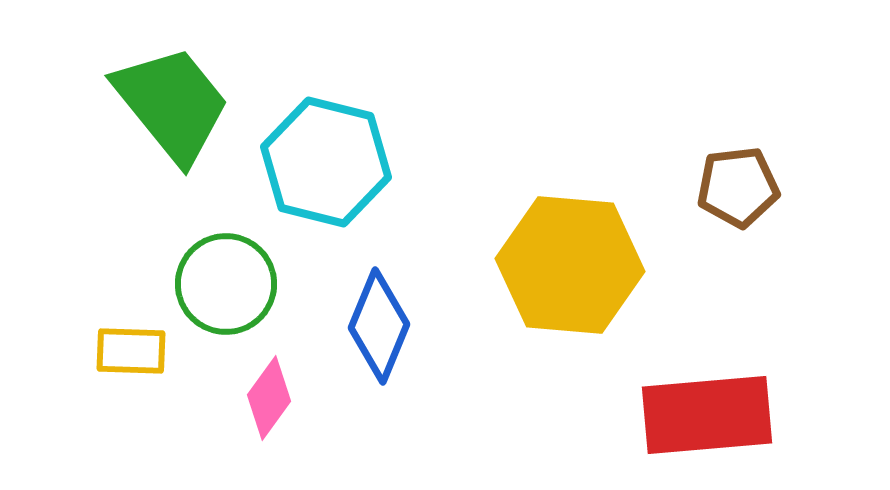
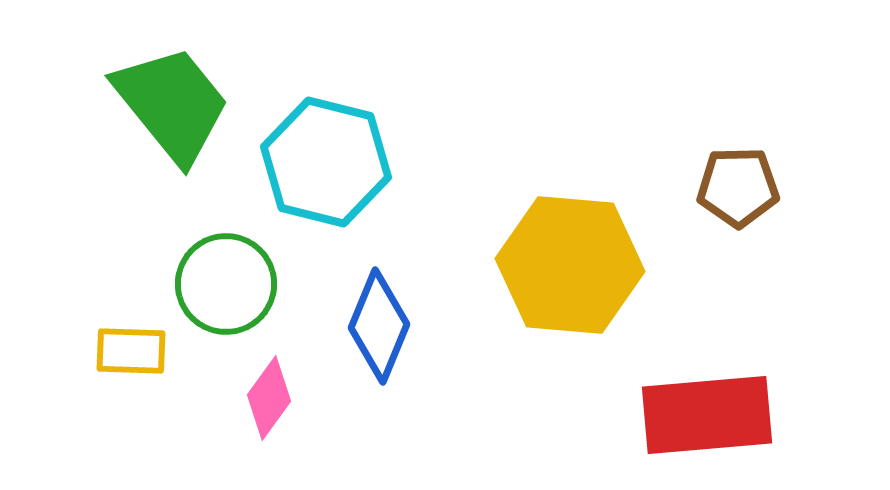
brown pentagon: rotated 6 degrees clockwise
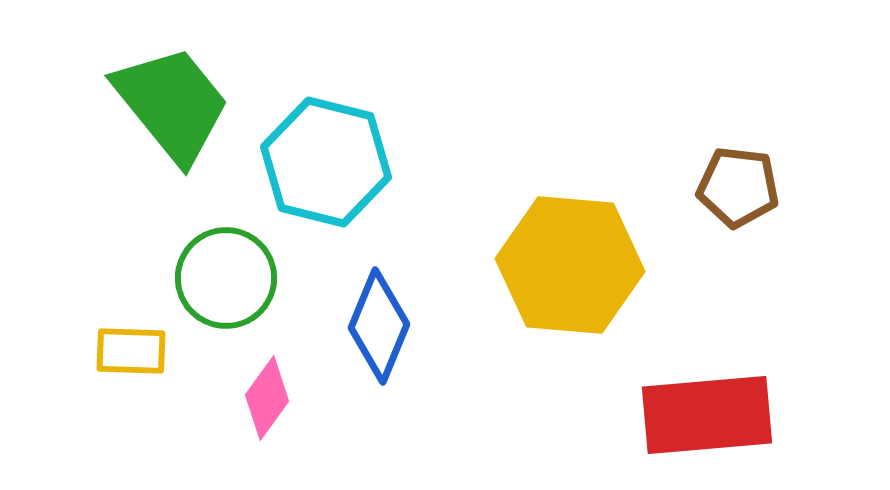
brown pentagon: rotated 8 degrees clockwise
green circle: moved 6 px up
pink diamond: moved 2 px left
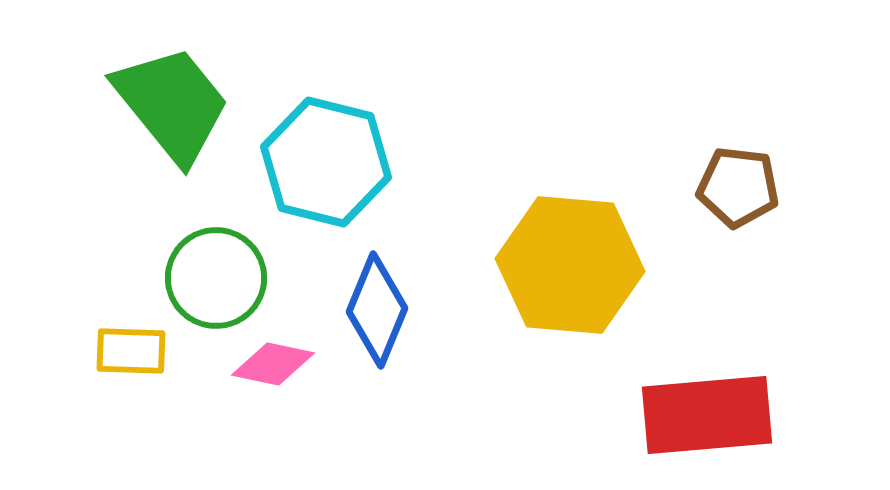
green circle: moved 10 px left
blue diamond: moved 2 px left, 16 px up
pink diamond: moved 6 px right, 34 px up; rotated 66 degrees clockwise
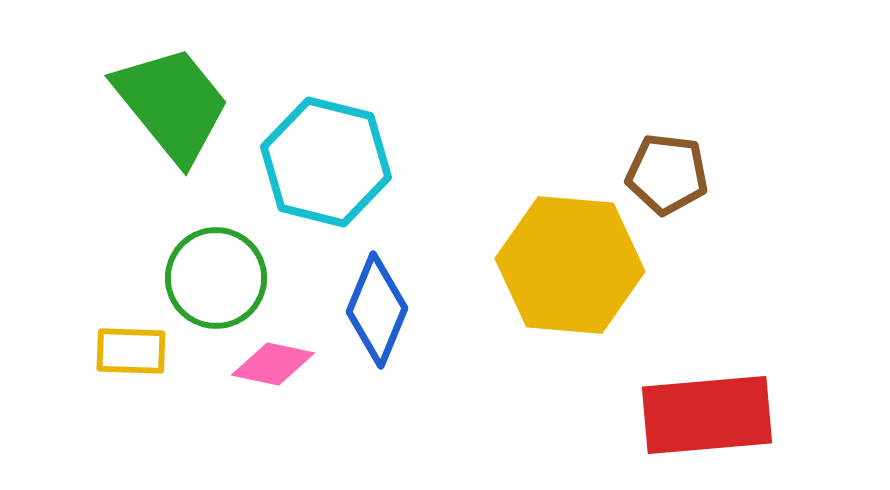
brown pentagon: moved 71 px left, 13 px up
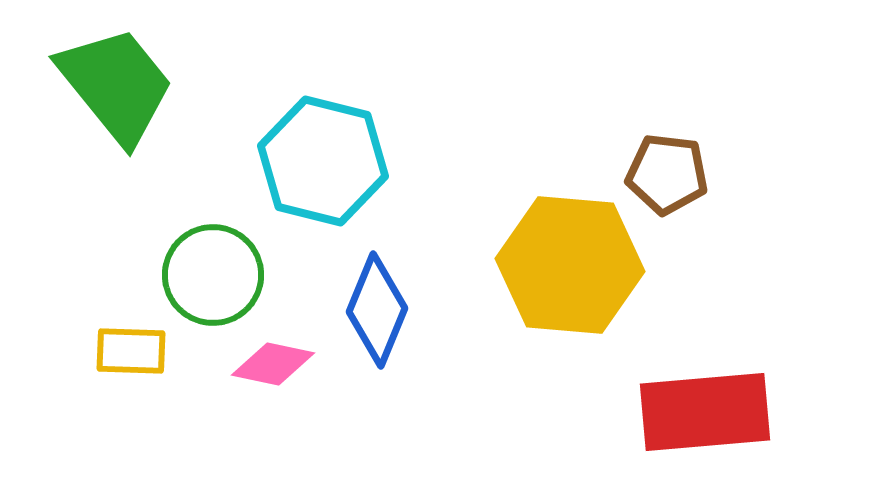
green trapezoid: moved 56 px left, 19 px up
cyan hexagon: moved 3 px left, 1 px up
green circle: moved 3 px left, 3 px up
red rectangle: moved 2 px left, 3 px up
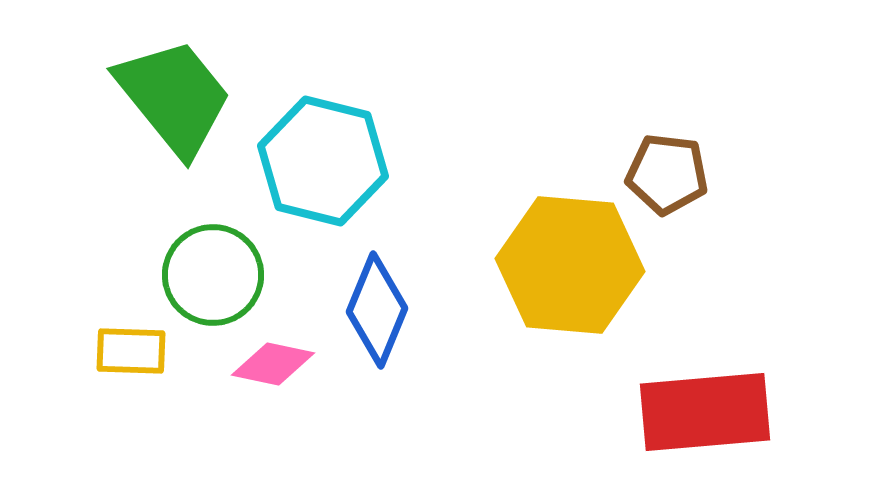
green trapezoid: moved 58 px right, 12 px down
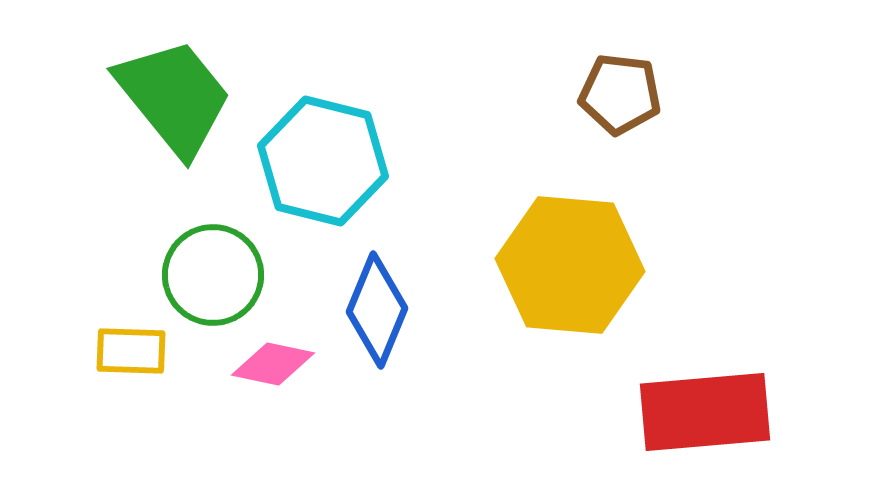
brown pentagon: moved 47 px left, 80 px up
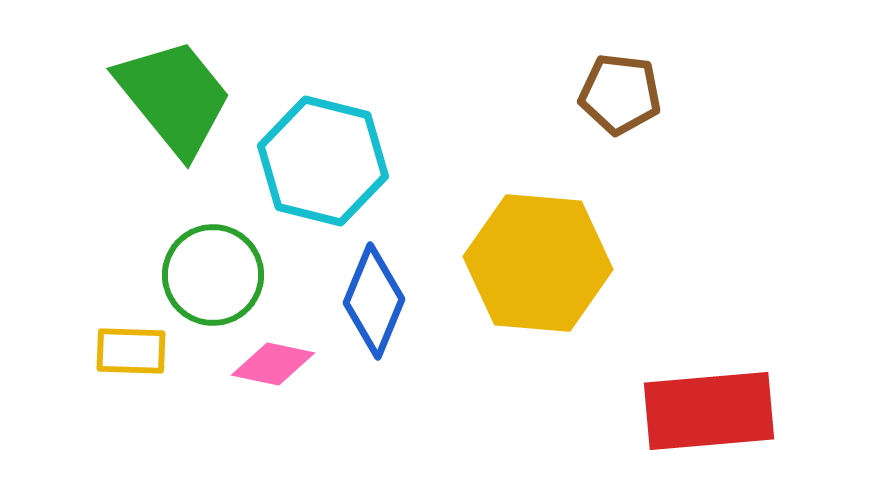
yellow hexagon: moved 32 px left, 2 px up
blue diamond: moved 3 px left, 9 px up
red rectangle: moved 4 px right, 1 px up
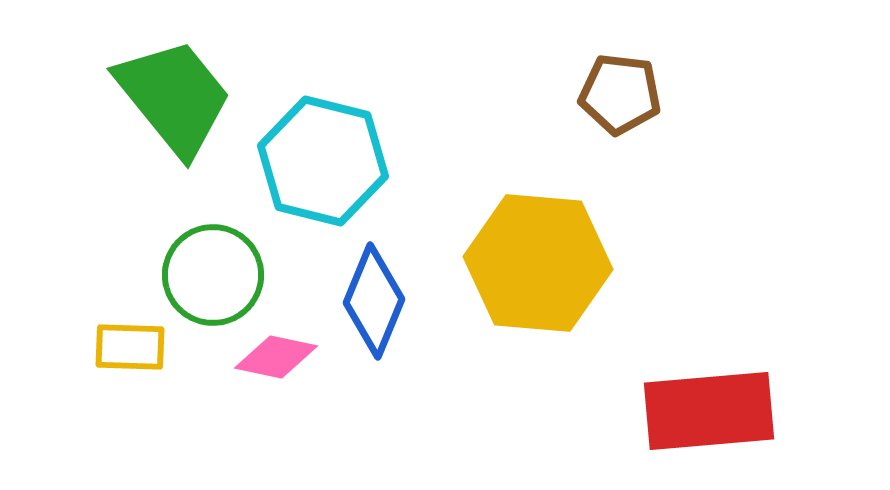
yellow rectangle: moved 1 px left, 4 px up
pink diamond: moved 3 px right, 7 px up
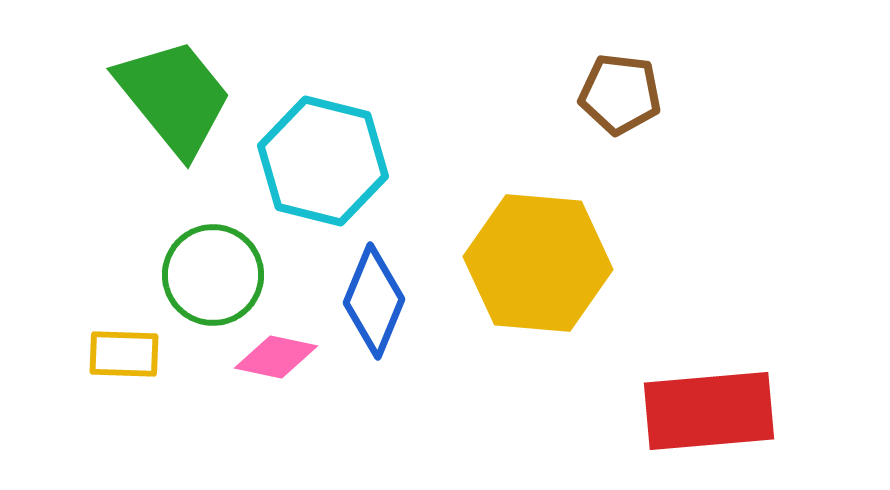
yellow rectangle: moved 6 px left, 7 px down
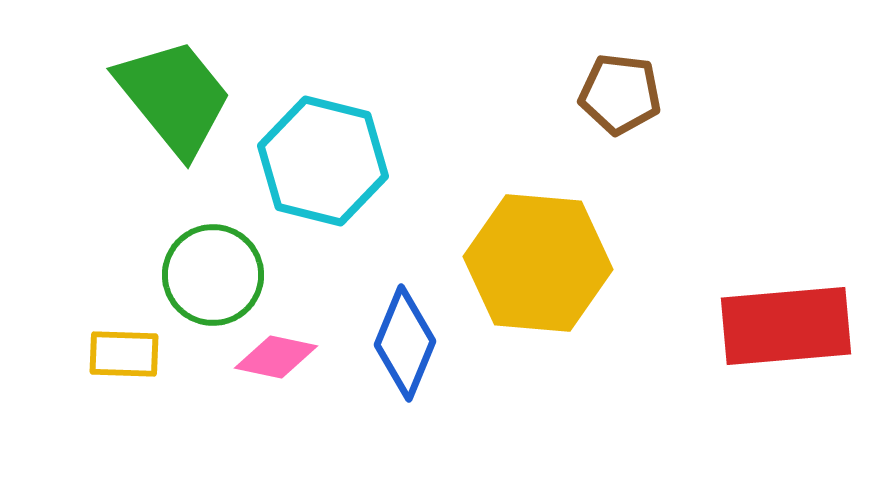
blue diamond: moved 31 px right, 42 px down
red rectangle: moved 77 px right, 85 px up
